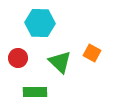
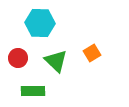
orange square: rotated 30 degrees clockwise
green triangle: moved 4 px left, 1 px up
green rectangle: moved 2 px left, 1 px up
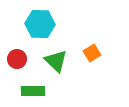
cyan hexagon: moved 1 px down
red circle: moved 1 px left, 1 px down
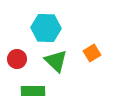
cyan hexagon: moved 6 px right, 4 px down
